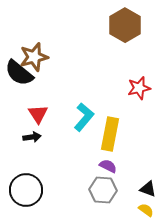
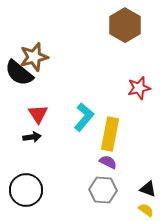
purple semicircle: moved 4 px up
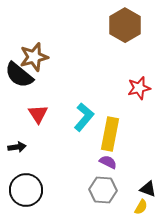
black semicircle: moved 2 px down
black arrow: moved 15 px left, 10 px down
yellow semicircle: moved 5 px left, 3 px up; rotated 84 degrees clockwise
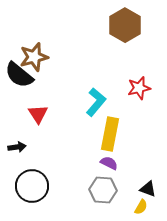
cyan L-shape: moved 12 px right, 15 px up
purple semicircle: moved 1 px right, 1 px down
black circle: moved 6 px right, 4 px up
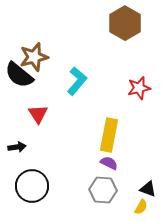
brown hexagon: moved 2 px up
cyan L-shape: moved 19 px left, 21 px up
yellow rectangle: moved 1 px left, 1 px down
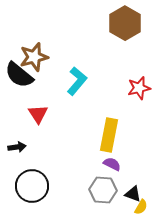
purple semicircle: moved 3 px right, 1 px down
black triangle: moved 15 px left, 5 px down
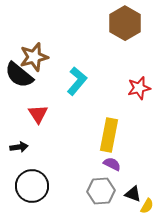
black arrow: moved 2 px right
gray hexagon: moved 2 px left, 1 px down; rotated 8 degrees counterclockwise
yellow semicircle: moved 6 px right, 1 px up
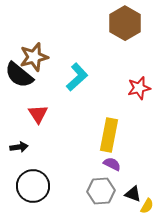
cyan L-shape: moved 4 px up; rotated 8 degrees clockwise
black circle: moved 1 px right
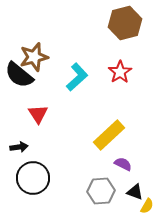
brown hexagon: rotated 16 degrees clockwise
red star: moved 19 px left, 16 px up; rotated 20 degrees counterclockwise
yellow rectangle: rotated 36 degrees clockwise
purple semicircle: moved 11 px right
black circle: moved 8 px up
black triangle: moved 2 px right, 2 px up
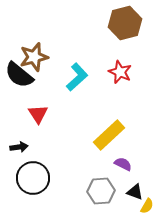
red star: rotated 15 degrees counterclockwise
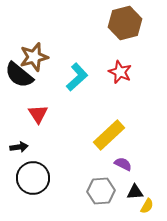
black triangle: rotated 24 degrees counterclockwise
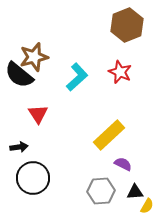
brown hexagon: moved 2 px right, 2 px down; rotated 8 degrees counterclockwise
